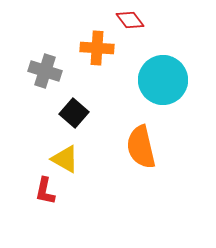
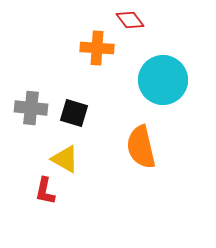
gray cross: moved 14 px left, 37 px down; rotated 12 degrees counterclockwise
black square: rotated 24 degrees counterclockwise
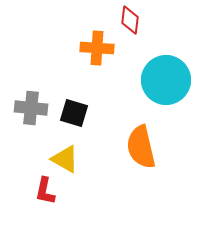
red diamond: rotated 44 degrees clockwise
cyan circle: moved 3 px right
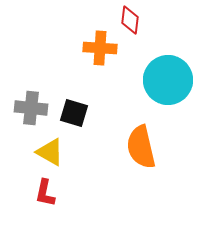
orange cross: moved 3 px right
cyan circle: moved 2 px right
yellow triangle: moved 15 px left, 7 px up
red L-shape: moved 2 px down
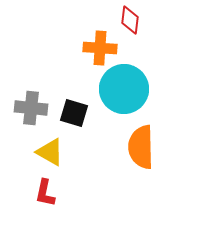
cyan circle: moved 44 px left, 9 px down
orange semicircle: rotated 12 degrees clockwise
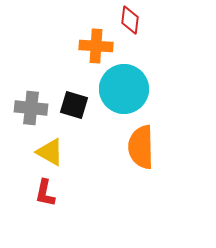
orange cross: moved 4 px left, 2 px up
black square: moved 8 px up
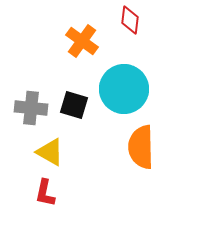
orange cross: moved 14 px left, 5 px up; rotated 32 degrees clockwise
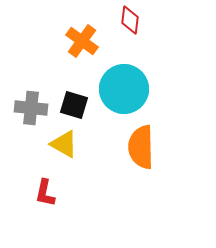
yellow triangle: moved 14 px right, 8 px up
